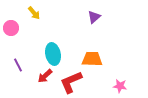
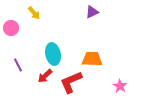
purple triangle: moved 2 px left, 5 px up; rotated 16 degrees clockwise
pink star: rotated 24 degrees clockwise
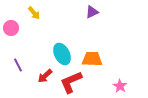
cyan ellipse: moved 9 px right; rotated 15 degrees counterclockwise
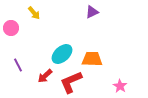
cyan ellipse: rotated 75 degrees clockwise
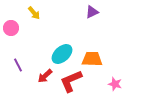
red L-shape: moved 1 px up
pink star: moved 5 px left, 2 px up; rotated 16 degrees counterclockwise
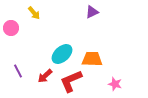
purple line: moved 6 px down
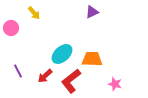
red L-shape: rotated 15 degrees counterclockwise
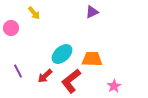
pink star: moved 1 px left, 2 px down; rotated 24 degrees clockwise
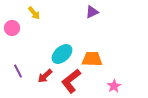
pink circle: moved 1 px right
